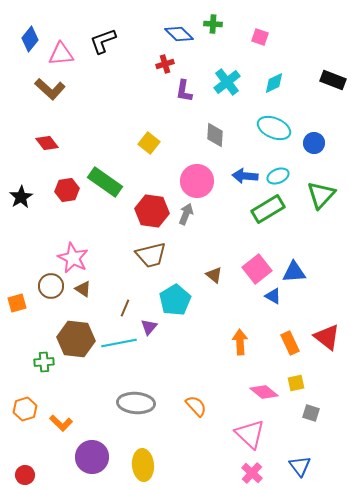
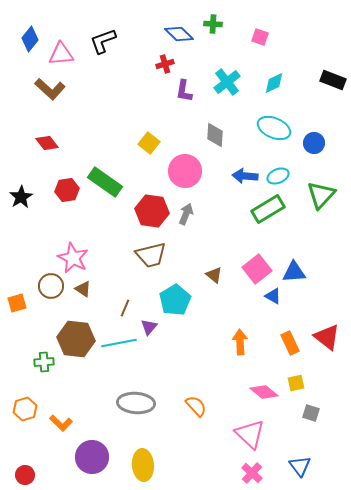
pink circle at (197, 181): moved 12 px left, 10 px up
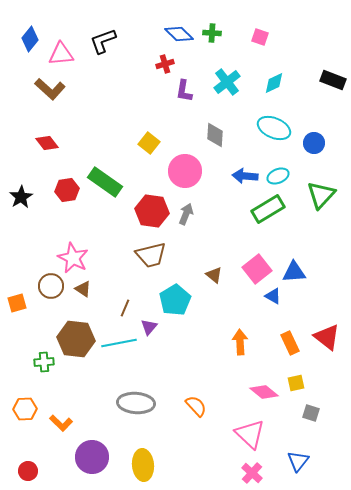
green cross at (213, 24): moved 1 px left, 9 px down
orange hexagon at (25, 409): rotated 15 degrees clockwise
blue triangle at (300, 466): moved 2 px left, 5 px up; rotated 15 degrees clockwise
red circle at (25, 475): moved 3 px right, 4 px up
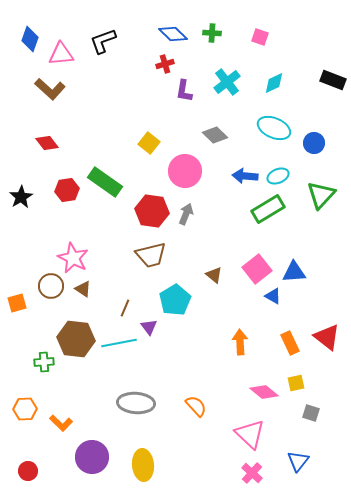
blue diamond at (179, 34): moved 6 px left
blue diamond at (30, 39): rotated 20 degrees counterclockwise
gray diamond at (215, 135): rotated 50 degrees counterclockwise
purple triangle at (149, 327): rotated 18 degrees counterclockwise
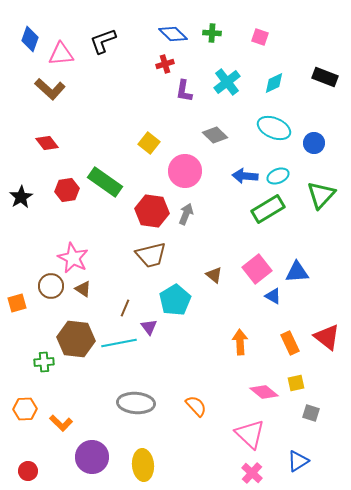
black rectangle at (333, 80): moved 8 px left, 3 px up
blue triangle at (294, 272): moved 3 px right
blue triangle at (298, 461): rotated 20 degrees clockwise
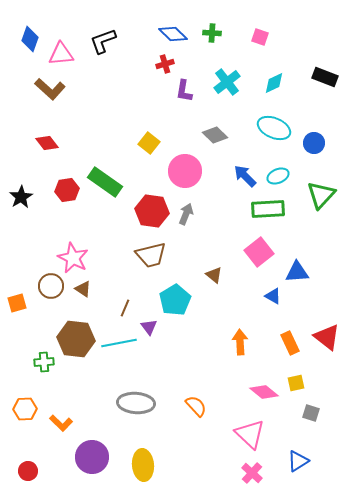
blue arrow at (245, 176): rotated 40 degrees clockwise
green rectangle at (268, 209): rotated 28 degrees clockwise
pink square at (257, 269): moved 2 px right, 17 px up
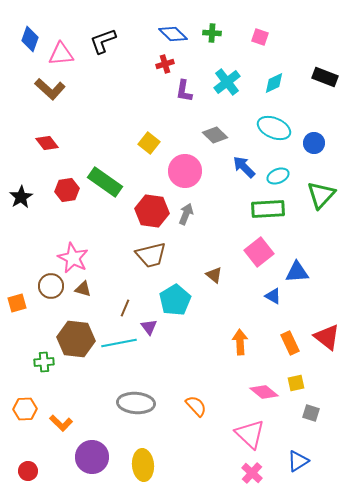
blue arrow at (245, 176): moved 1 px left, 9 px up
brown triangle at (83, 289): rotated 18 degrees counterclockwise
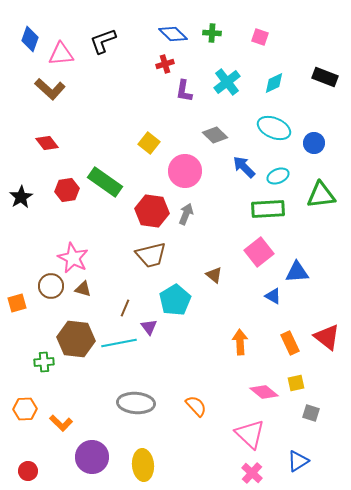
green triangle at (321, 195): rotated 40 degrees clockwise
